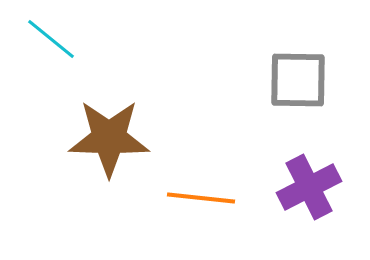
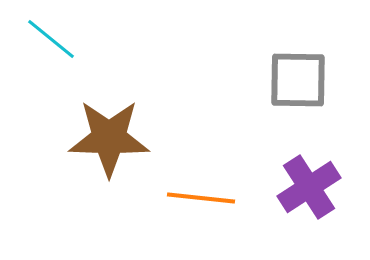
purple cross: rotated 6 degrees counterclockwise
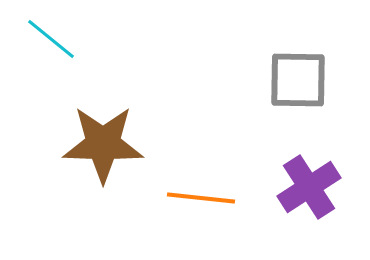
brown star: moved 6 px left, 6 px down
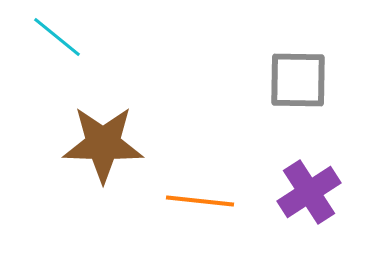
cyan line: moved 6 px right, 2 px up
purple cross: moved 5 px down
orange line: moved 1 px left, 3 px down
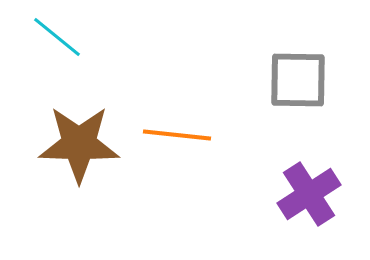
brown star: moved 24 px left
purple cross: moved 2 px down
orange line: moved 23 px left, 66 px up
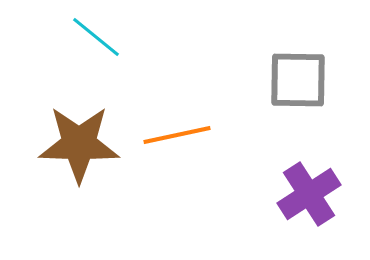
cyan line: moved 39 px right
orange line: rotated 18 degrees counterclockwise
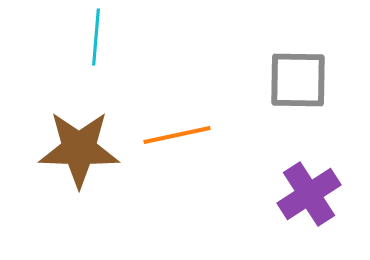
cyan line: rotated 56 degrees clockwise
brown star: moved 5 px down
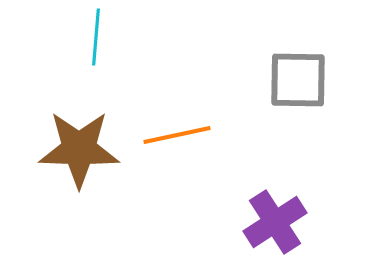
purple cross: moved 34 px left, 28 px down
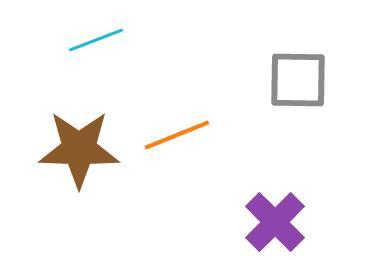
cyan line: moved 3 px down; rotated 64 degrees clockwise
orange line: rotated 10 degrees counterclockwise
purple cross: rotated 12 degrees counterclockwise
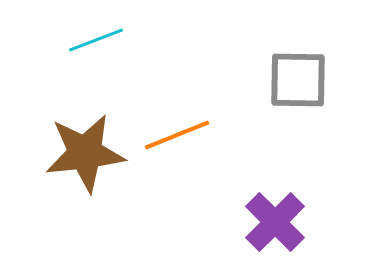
brown star: moved 6 px right, 4 px down; rotated 8 degrees counterclockwise
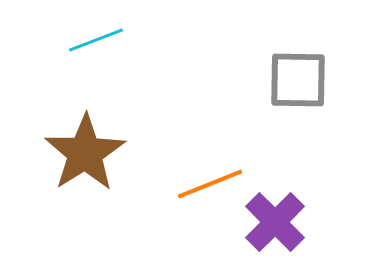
orange line: moved 33 px right, 49 px down
brown star: rotated 26 degrees counterclockwise
